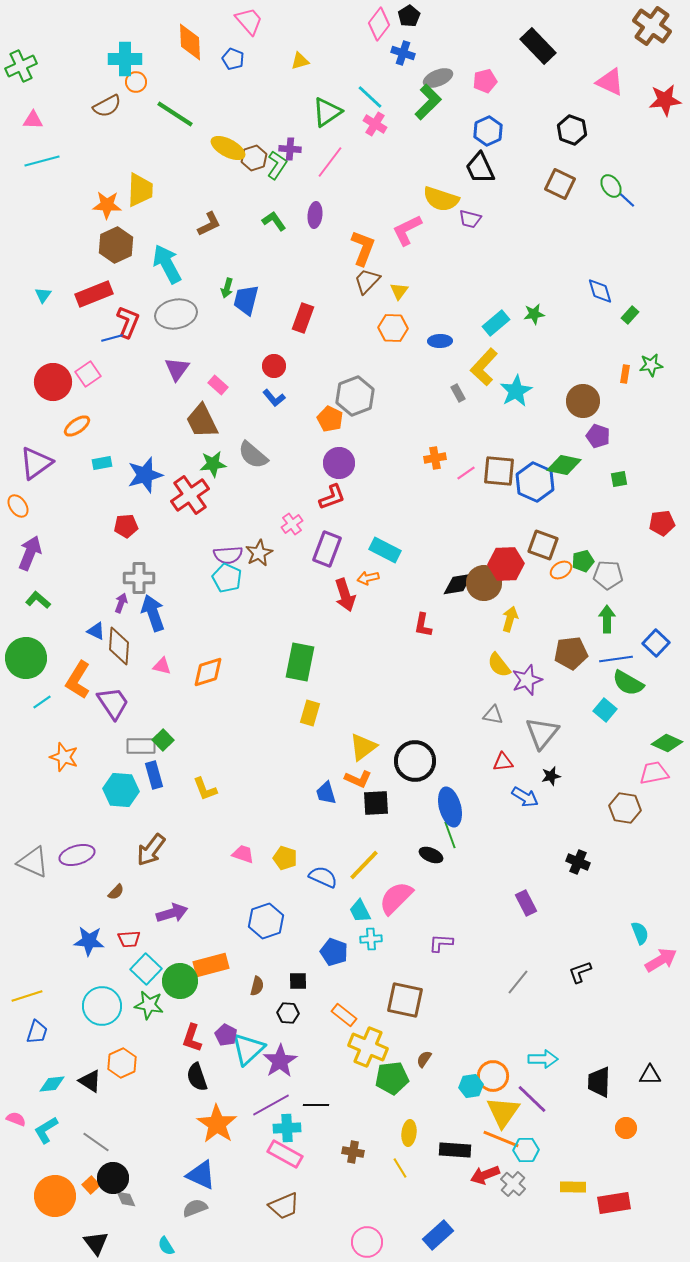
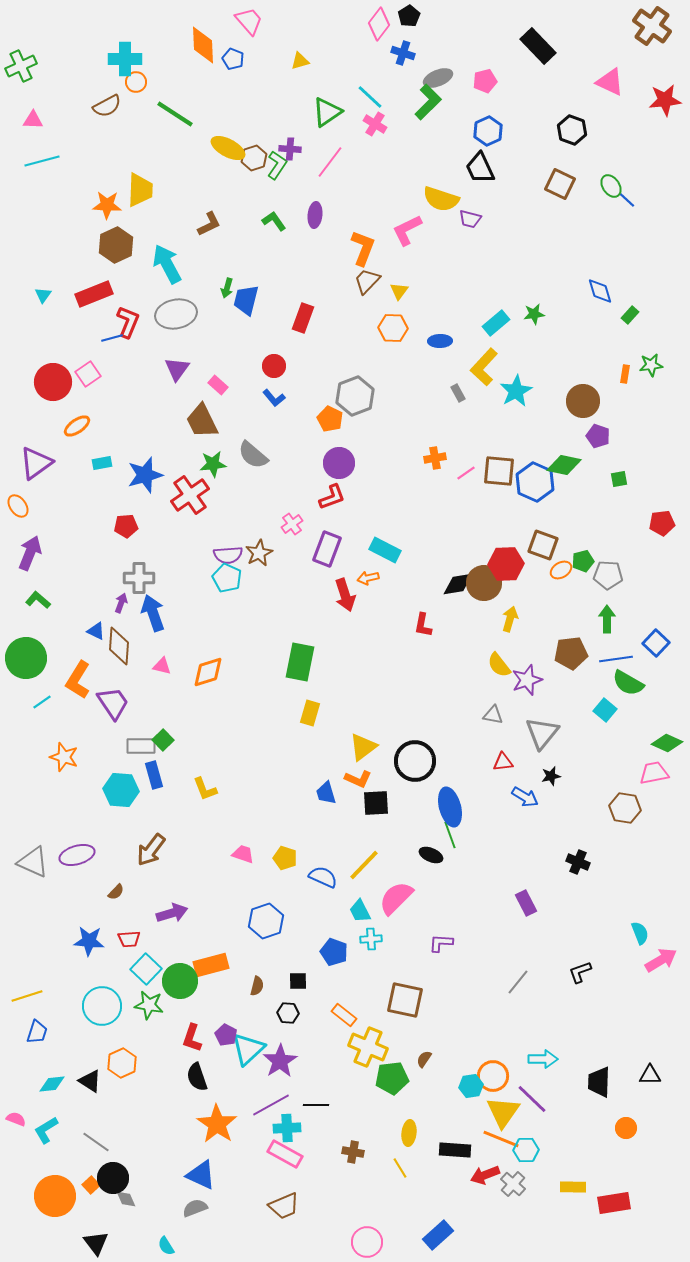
orange diamond at (190, 42): moved 13 px right, 3 px down
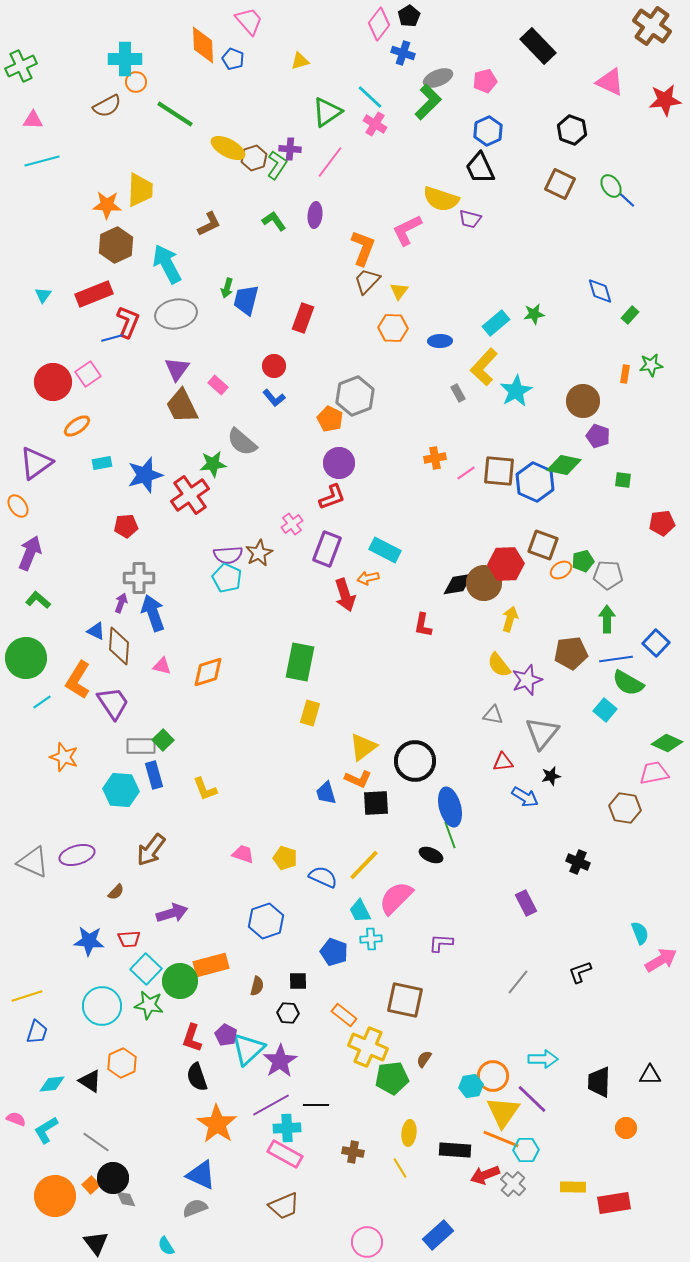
brown trapezoid at (202, 421): moved 20 px left, 15 px up
gray semicircle at (253, 455): moved 11 px left, 13 px up
green square at (619, 479): moved 4 px right, 1 px down; rotated 18 degrees clockwise
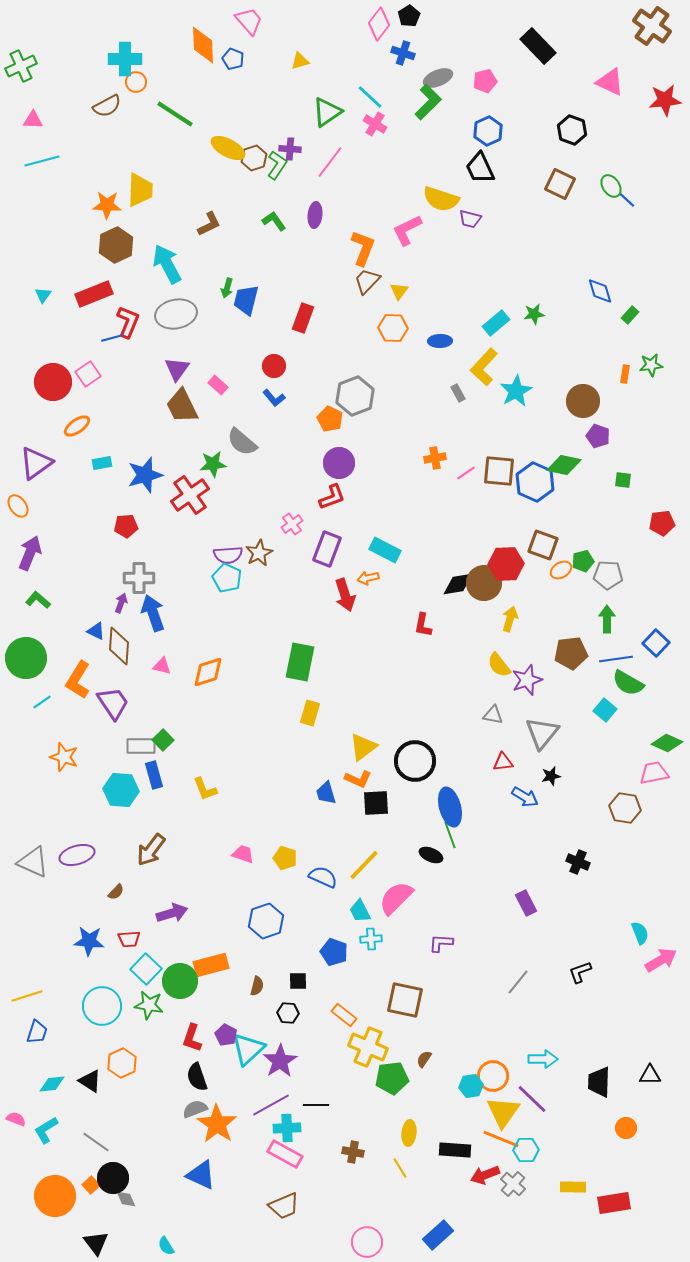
gray semicircle at (195, 1208): moved 99 px up
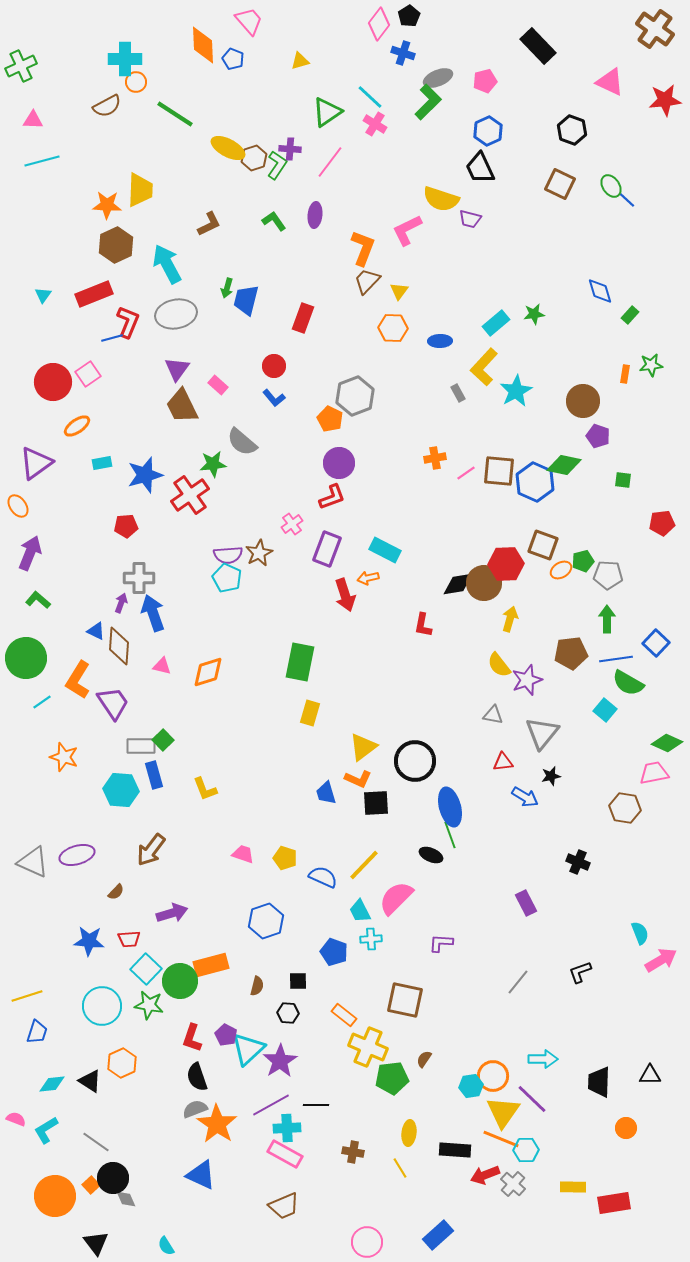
brown cross at (652, 26): moved 3 px right, 3 px down
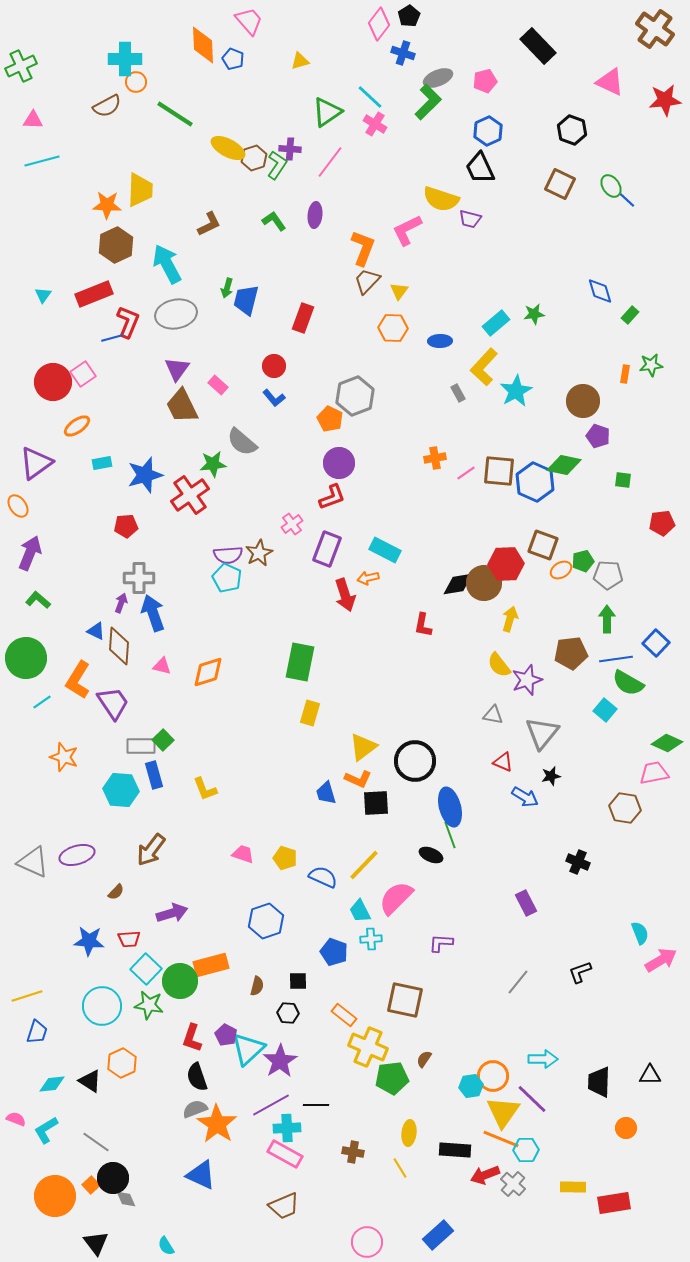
pink square at (88, 374): moved 5 px left
red triangle at (503, 762): rotated 30 degrees clockwise
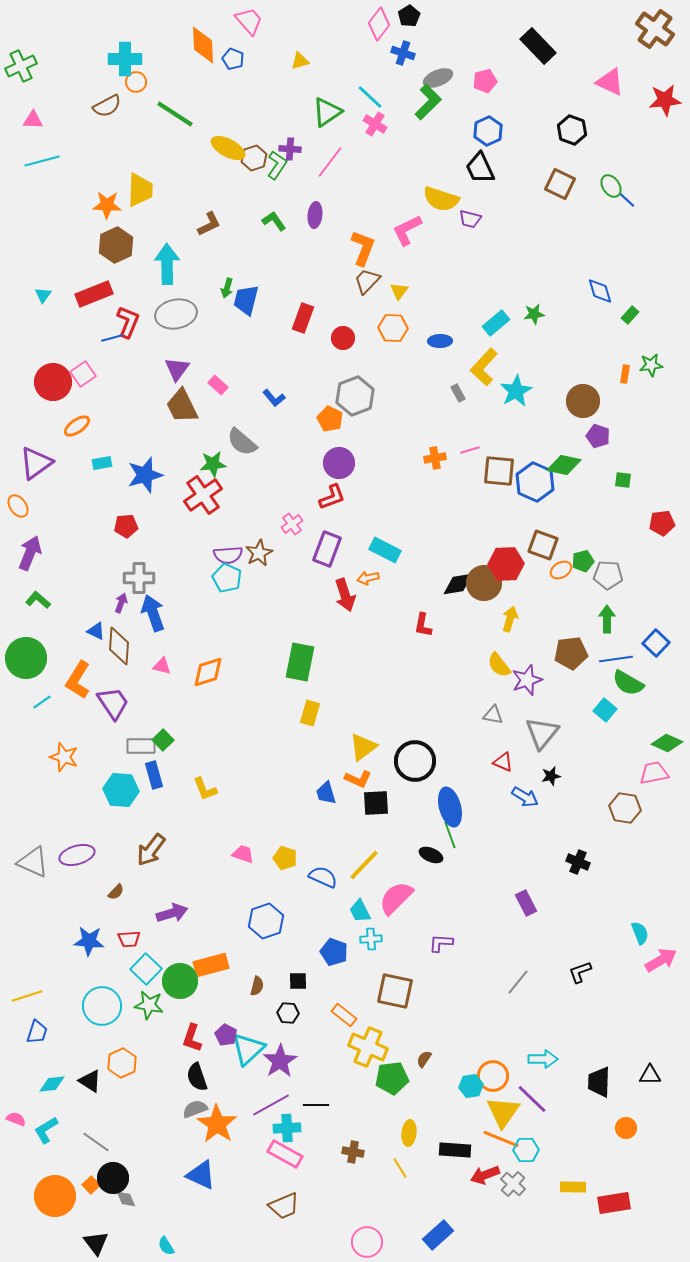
cyan arrow at (167, 264): rotated 27 degrees clockwise
red circle at (274, 366): moved 69 px right, 28 px up
pink line at (466, 473): moved 4 px right, 23 px up; rotated 18 degrees clockwise
red cross at (190, 495): moved 13 px right
brown square at (405, 1000): moved 10 px left, 9 px up
